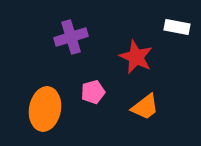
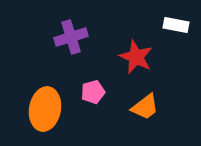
white rectangle: moved 1 px left, 2 px up
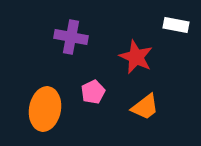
purple cross: rotated 28 degrees clockwise
pink pentagon: rotated 10 degrees counterclockwise
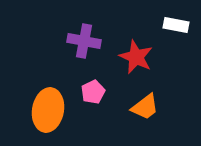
purple cross: moved 13 px right, 4 px down
orange ellipse: moved 3 px right, 1 px down
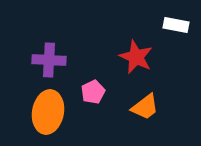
purple cross: moved 35 px left, 19 px down; rotated 8 degrees counterclockwise
orange ellipse: moved 2 px down
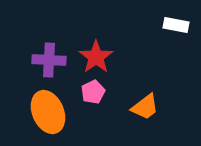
red star: moved 40 px left; rotated 12 degrees clockwise
orange ellipse: rotated 33 degrees counterclockwise
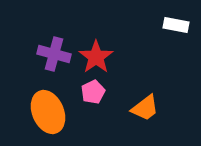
purple cross: moved 5 px right, 6 px up; rotated 12 degrees clockwise
orange trapezoid: moved 1 px down
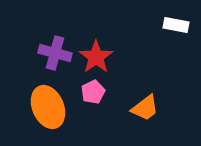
purple cross: moved 1 px right, 1 px up
orange ellipse: moved 5 px up
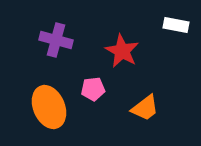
purple cross: moved 1 px right, 13 px up
red star: moved 26 px right, 6 px up; rotated 8 degrees counterclockwise
pink pentagon: moved 3 px up; rotated 20 degrees clockwise
orange ellipse: moved 1 px right
